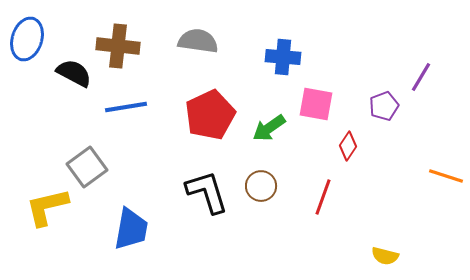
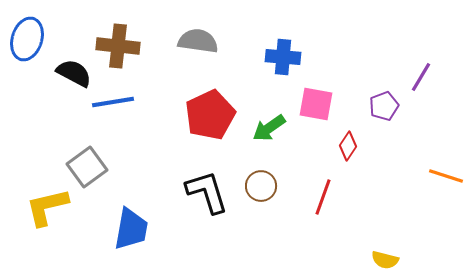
blue line: moved 13 px left, 5 px up
yellow semicircle: moved 4 px down
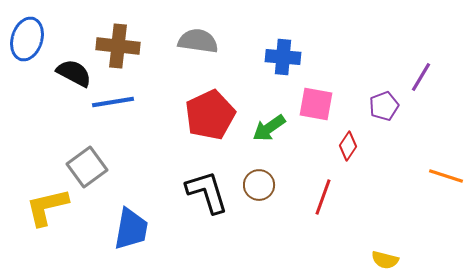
brown circle: moved 2 px left, 1 px up
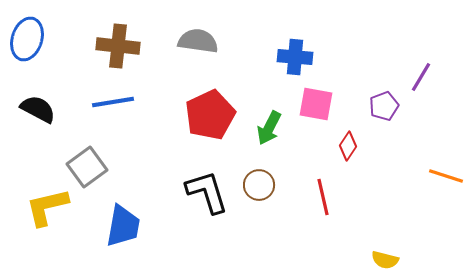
blue cross: moved 12 px right
black semicircle: moved 36 px left, 36 px down
green arrow: rotated 28 degrees counterclockwise
red line: rotated 33 degrees counterclockwise
blue trapezoid: moved 8 px left, 3 px up
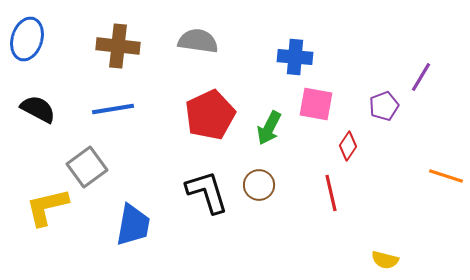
blue line: moved 7 px down
red line: moved 8 px right, 4 px up
blue trapezoid: moved 10 px right, 1 px up
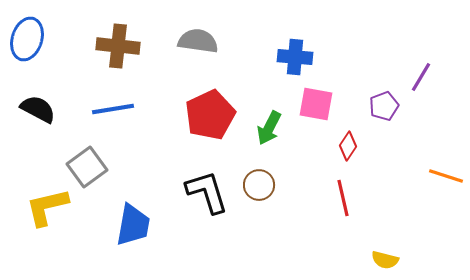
red line: moved 12 px right, 5 px down
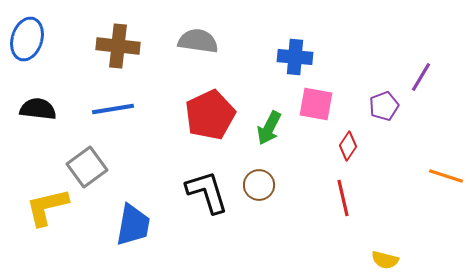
black semicircle: rotated 21 degrees counterclockwise
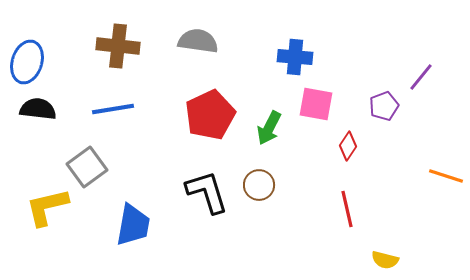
blue ellipse: moved 23 px down
purple line: rotated 8 degrees clockwise
red line: moved 4 px right, 11 px down
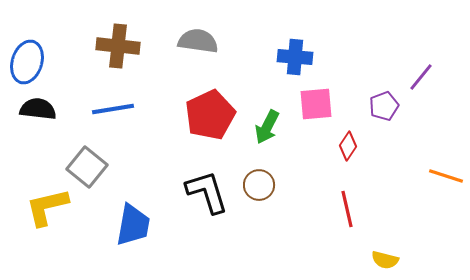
pink square: rotated 15 degrees counterclockwise
green arrow: moved 2 px left, 1 px up
gray square: rotated 15 degrees counterclockwise
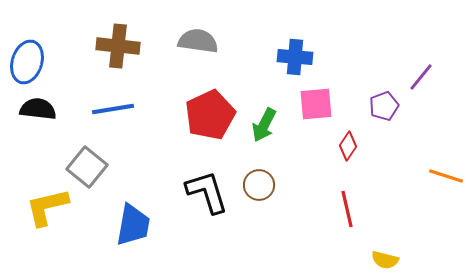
green arrow: moved 3 px left, 2 px up
